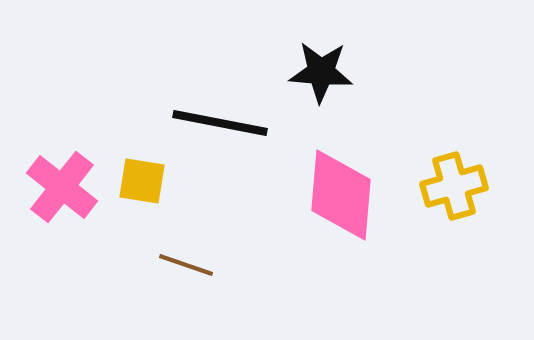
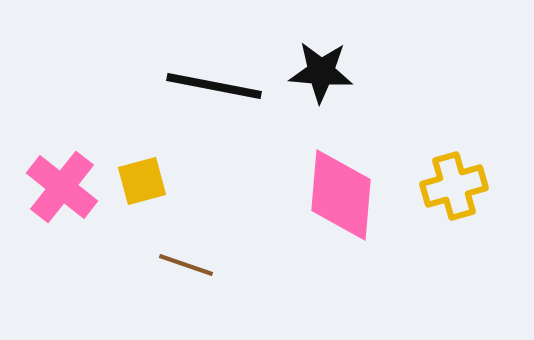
black line: moved 6 px left, 37 px up
yellow square: rotated 24 degrees counterclockwise
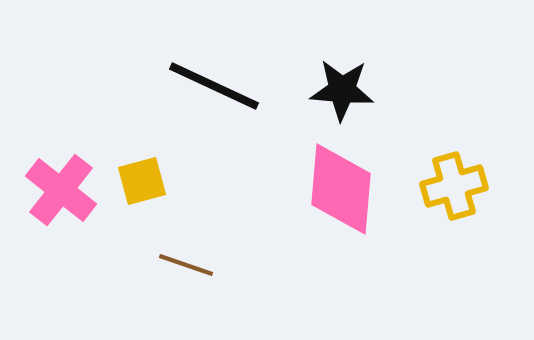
black star: moved 21 px right, 18 px down
black line: rotated 14 degrees clockwise
pink cross: moved 1 px left, 3 px down
pink diamond: moved 6 px up
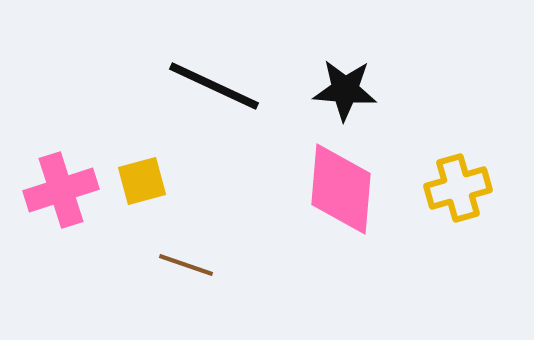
black star: moved 3 px right
yellow cross: moved 4 px right, 2 px down
pink cross: rotated 34 degrees clockwise
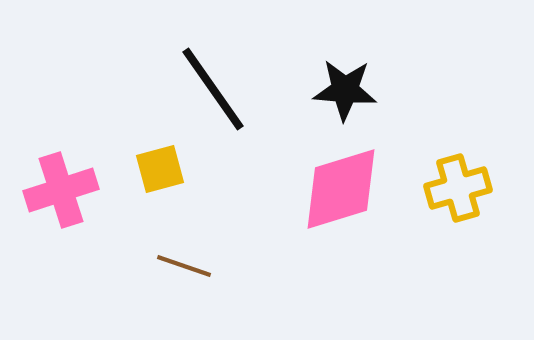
black line: moved 1 px left, 3 px down; rotated 30 degrees clockwise
yellow square: moved 18 px right, 12 px up
pink diamond: rotated 68 degrees clockwise
brown line: moved 2 px left, 1 px down
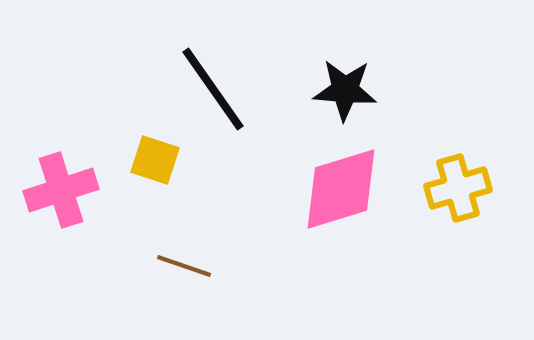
yellow square: moved 5 px left, 9 px up; rotated 33 degrees clockwise
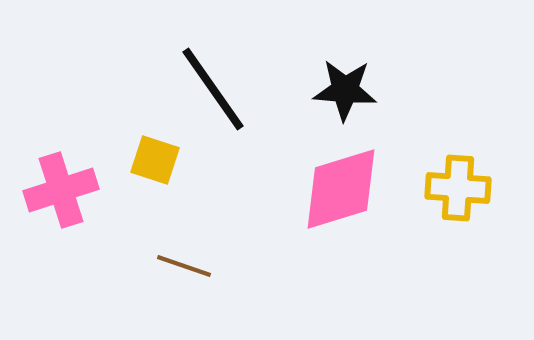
yellow cross: rotated 20 degrees clockwise
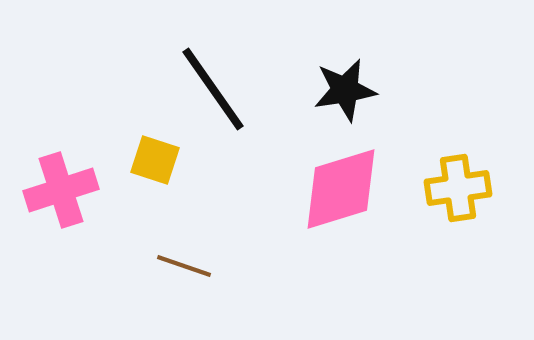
black star: rotated 14 degrees counterclockwise
yellow cross: rotated 12 degrees counterclockwise
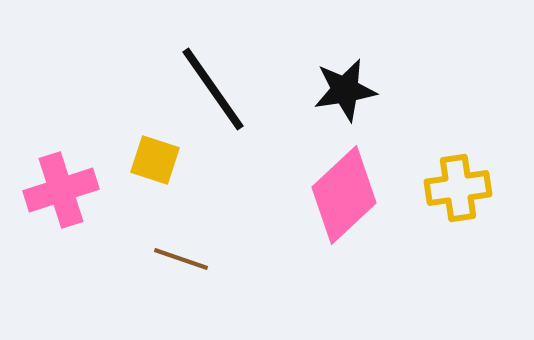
pink diamond: moved 3 px right, 6 px down; rotated 26 degrees counterclockwise
brown line: moved 3 px left, 7 px up
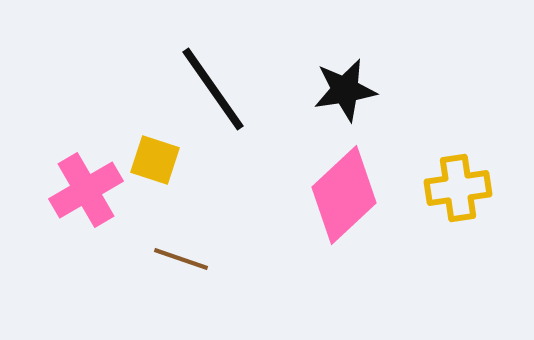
pink cross: moved 25 px right; rotated 12 degrees counterclockwise
